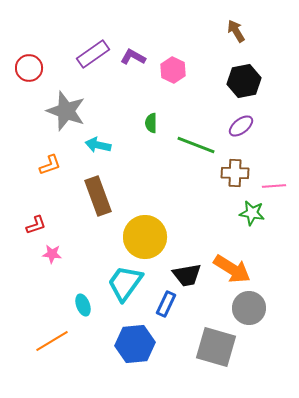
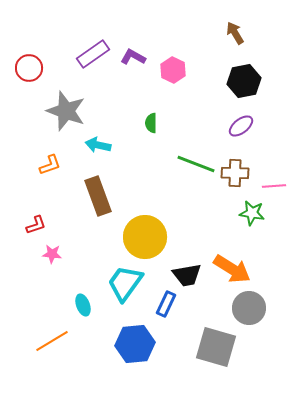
brown arrow: moved 1 px left, 2 px down
green line: moved 19 px down
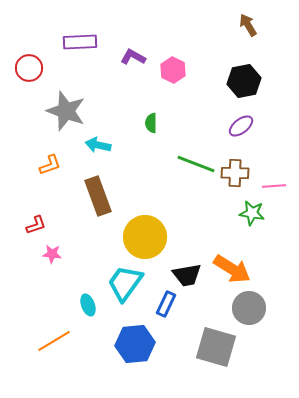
brown arrow: moved 13 px right, 8 px up
purple rectangle: moved 13 px left, 12 px up; rotated 32 degrees clockwise
cyan ellipse: moved 5 px right
orange line: moved 2 px right
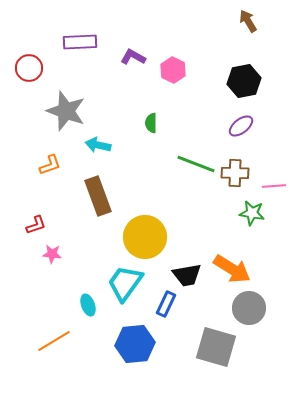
brown arrow: moved 4 px up
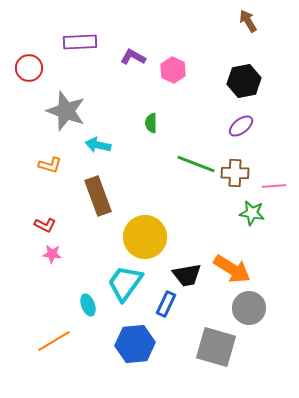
orange L-shape: rotated 35 degrees clockwise
red L-shape: moved 9 px right; rotated 45 degrees clockwise
